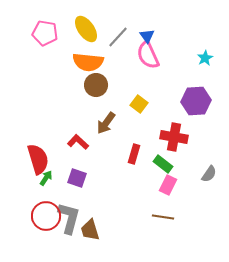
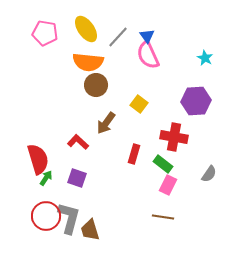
cyan star: rotated 14 degrees counterclockwise
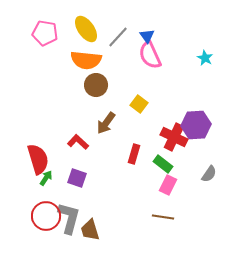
pink semicircle: moved 2 px right
orange semicircle: moved 2 px left, 2 px up
purple hexagon: moved 24 px down
red cross: rotated 16 degrees clockwise
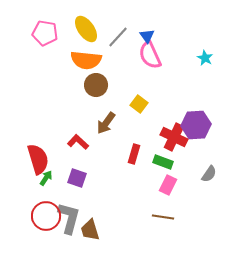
green rectangle: moved 2 px up; rotated 18 degrees counterclockwise
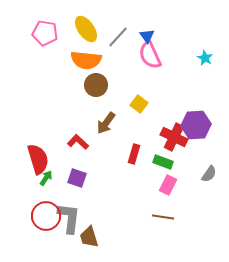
gray L-shape: rotated 8 degrees counterclockwise
brown trapezoid: moved 1 px left, 7 px down
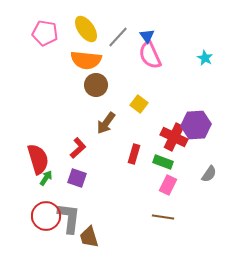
red L-shape: moved 6 px down; rotated 95 degrees clockwise
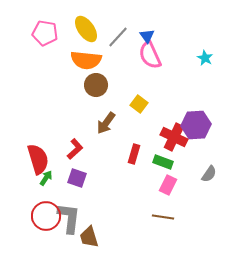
red L-shape: moved 3 px left, 1 px down
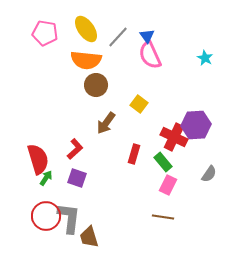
green rectangle: rotated 30 degrees clockwise
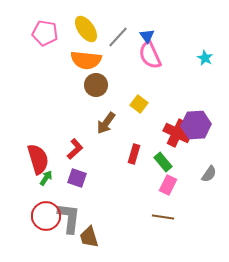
red cross: moved 3 px right, 4 px up
